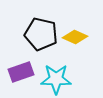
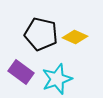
purple rectangle: rotated 55 degrees clockwise
cyan star: moved 1 px right; rotated 20 degrees counterclockwise
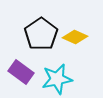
black pentagon: rotated 24 degrees clockwise
cyan star: rotated 8 degrees clockwise
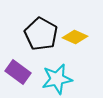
black pentagon: rotated 8 degrees counterclockwise
purple rectangle: moved 3 px left
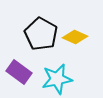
purple rectangle: moved 1 px right
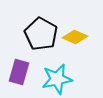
purple rectangle: rotated 70 degrees clockwise
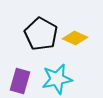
yellow diamond: moved 1 px down
purple rectangle: moved 1 px right, 9 px down
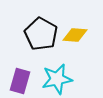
yellow diamond: moved 3 px up; rotated 20 degrees counterclockwise
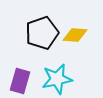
black pentagon: moved 1 px right, 1 px up; rotated 24 degrees clockwise
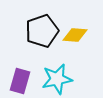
black pentagon: moved 2 px up
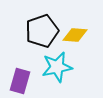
cyan star: moved 12 px up
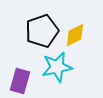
yellow diamond: rotated 30 degrees counterclockwise
